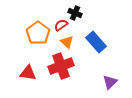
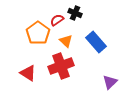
red semicircle: moved 4 px left, 5 px up
orange triangle: moved 1 px left, 1 px up
red triangle: rotated 24 degrees clockwise
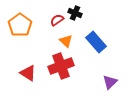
orange pentagon: moved 18 px left, 8 px up
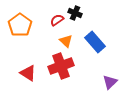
blue rectangle: moved 1 px left
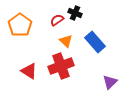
red triangle: moved 1 px right, 2 px up
